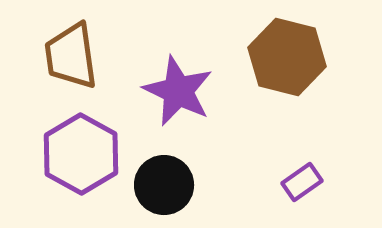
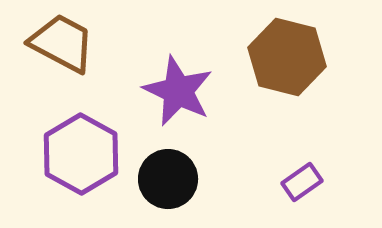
brown trapezoid: moved 9 px left, 13 px up; rotated 126 degrees clockwise
black circle: moved 4 px right, 6 px up
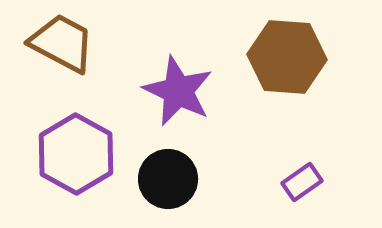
brown hexagon: rotated 10 degrees counterclockwise
purple hexagon: moved 5 px left
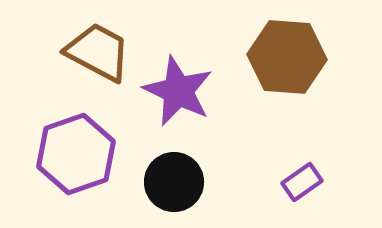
brown trapezoid: moved 36 px right, 9 px down
purple hexagon: rotated 12 degrees clockwise
black circle: moved 6 px right, 3 px down
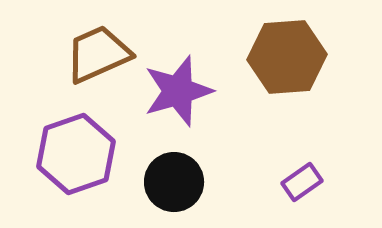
brown trapezoid: moved 2 px down; rotated 52 degrees counterclockwise
brown hexagon: rotated 8 degrees counterclockwise
purple star: rotated 30 degrees clockwise
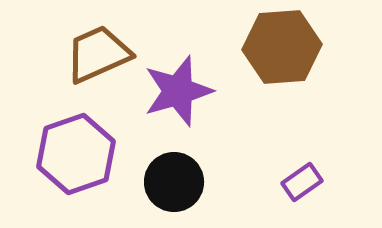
brown hexagon: moved 5 px left, 10 px up
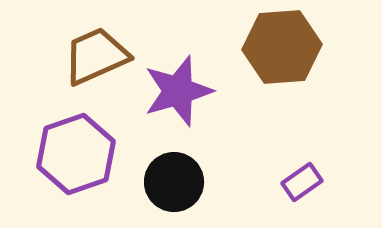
brown trapezoid: moved 2 px left, 2 px down
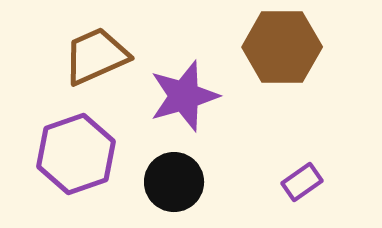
brown hexagon: rotated 4 degrees clockwise
purple star: moved 6 px right, 5 px down
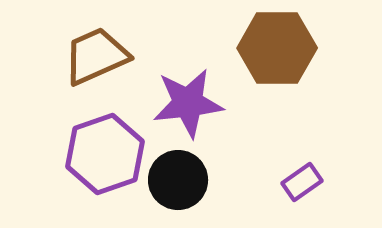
brown hexagon: moved 5 px left, 1 px down
purple star: moved 4 px right, 7 px down; rotated 10 degrees clockwise
purple hexagon: moved 29 px right
black circle: moved 4 px right, 2 px up
